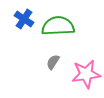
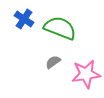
green semicircle: moved 2 px right, 2 px down; rotated 24 degrees clockwise
gray semicircle: rotated 21 degrees clockwise
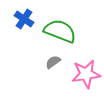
green semicircle: moved 3 px down
